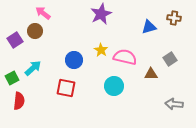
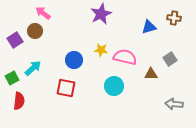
yellow star: rotated 24 degrees counterclockwise
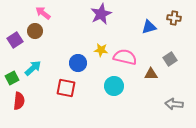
blue circle: moved 4 px right, 3 px down
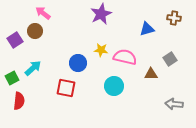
blue triangle: moved 2 px left, 2 px down
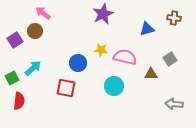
purple star: moved 2 px right
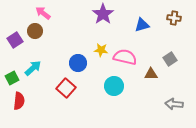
purple star: rotated 10 degrees counterclockwise
blue triangle: moved 5 px left, 4 px up
red square: rotated 30 degrees clockwise
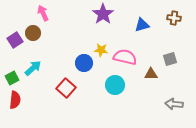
pink arrow: rotated 28 degrees clockwise
brown circle: moved 2 px left, 2 px down
gray square: rotated 16 degrees clockwise
blue circle: moved 6 px right
cyan circle: moved 1 px right, 1 px up
red semicircle: moved 4 px left, 1 px up
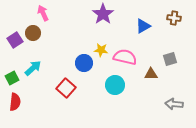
blue triangle: moved 1 px right, 1 px down; rotated 14 degrees counterclockwise
red semicircle: moved 2 px down
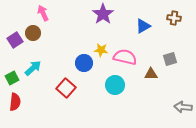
gray arrow: moved 9 px right, 3 px down
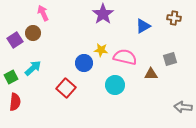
green square: moved 1 px left, 1 px up
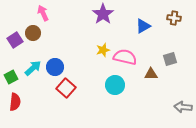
yellow star: moved 2 px right; rotated 24 degrees counterclockwise
blue circle: moved 29 px left, 4 px down
